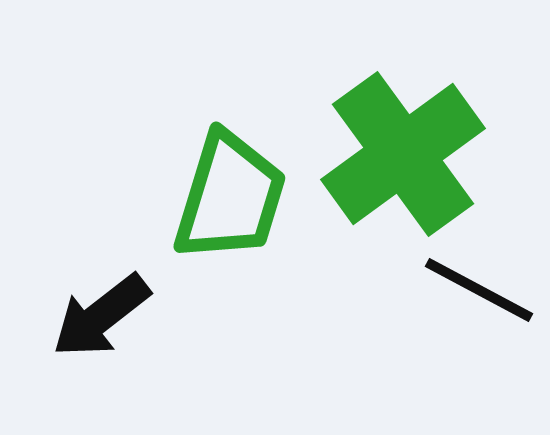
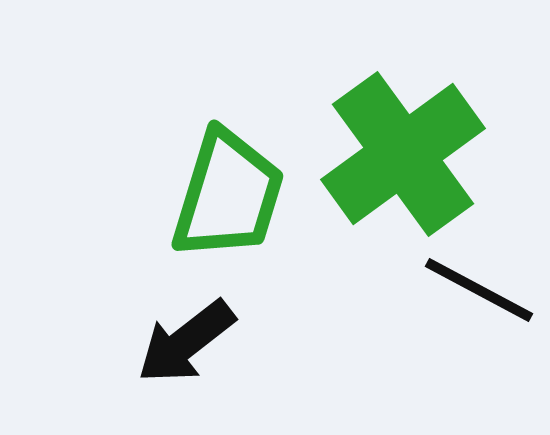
green trapezoid: moved 2 px left, 2 px up
black arrow: moved 85 px right, 26 px down
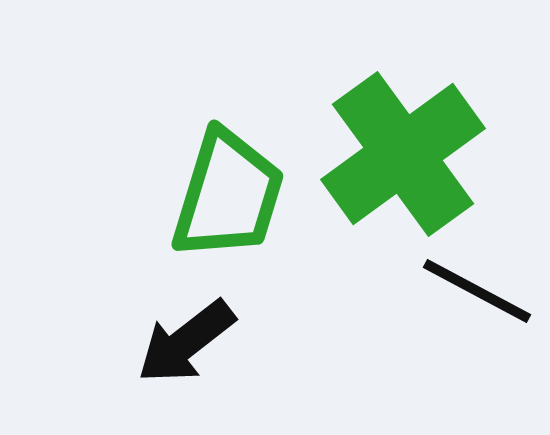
black line: moved 2 px left, 1 px down
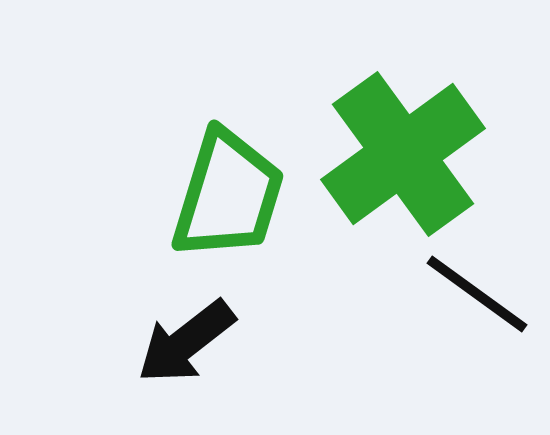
black line: moved 3 px down; rotated 8 degrees clockwise
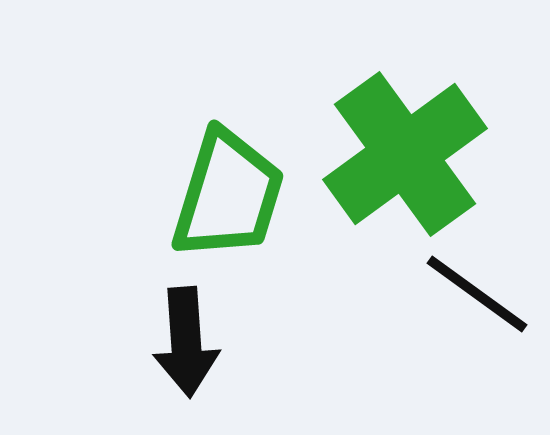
green cross: moved 2 px right
black arrow: rotated 56 degrees counterclockwise
